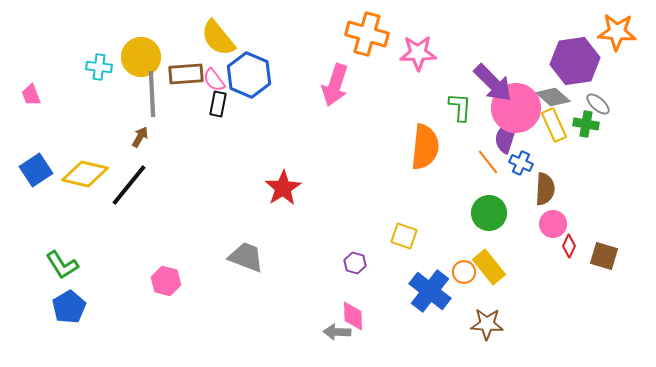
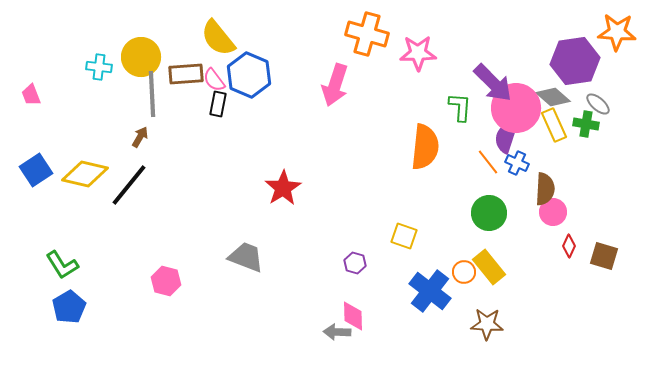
blue cross at (521, 163): moved 4 px left
pink circle at (553, 224): moved 12 px up
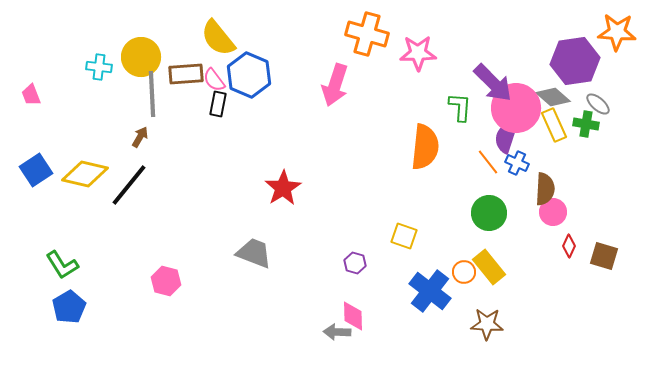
gray trapezoid at (246, 257): moved 8 px right, 4 px up
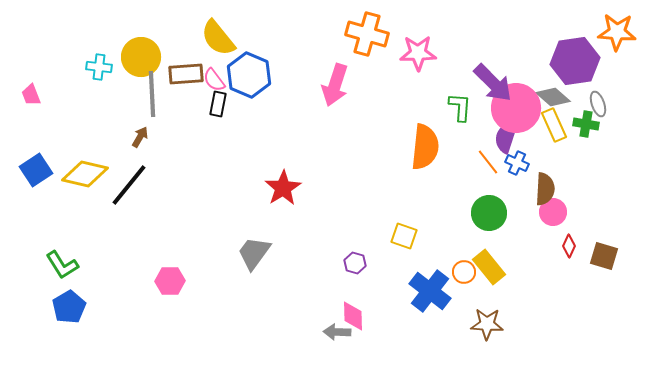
gray ellipse at (598, 104): rotated 30 degrees clockwise
gray trapezoid at (254, 253): rotated 75 degrees counterclockwise
pink hexagon at (166, 281): moved 4 px right; rotated 16 degrees counterclockwise
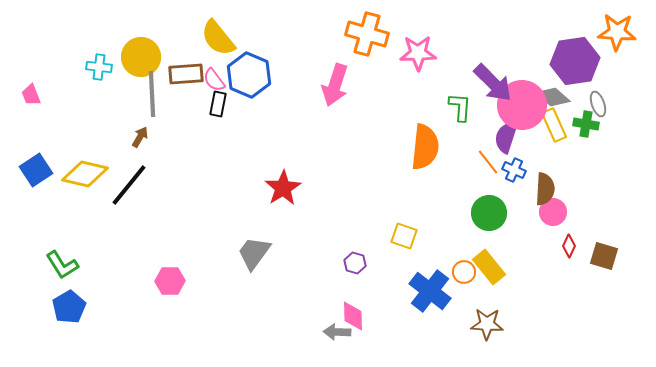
pink circle at (516, 108): moved 6 px right, 3 px up
blue cross at (517, 163): moved 3 px left, 7 px down
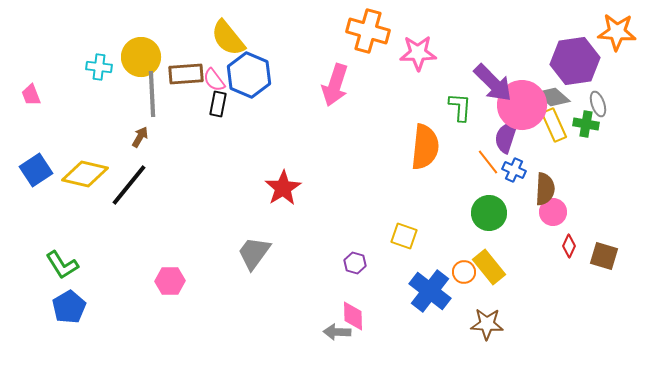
orange cross at (367, 34): moved 1 px right, 3 px up
yellow semicircle at (218, 38): moved 10 px right
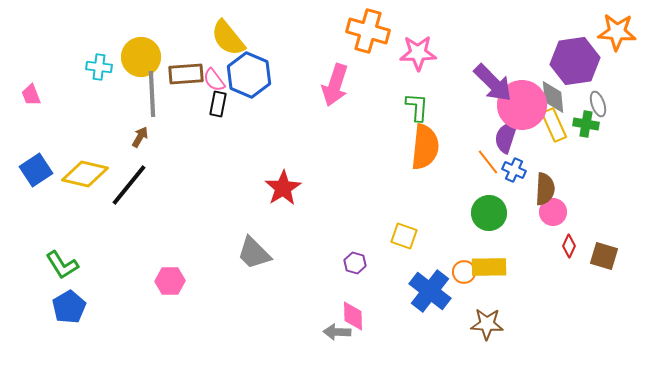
gray diamond at (553, 97): rotated 44 degrees clockwise
green L-shape at (460, 107): moved 43 px left
gray trapezoid at (254, 253): rotated 81 degrees counterclockwise
yellow rectangle at (489, 267): rotated 52 degrees counterclockwise
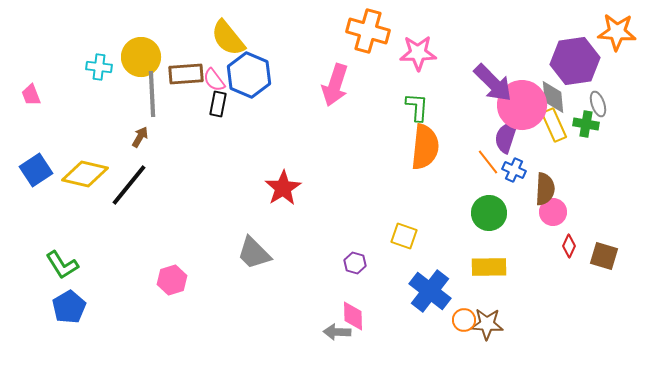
orange circle at (464, 272): moved 48 px down
pink hexagon at (170, 281): moved 2 px right, 1 px up; rotated 16 degrees counterclockwise
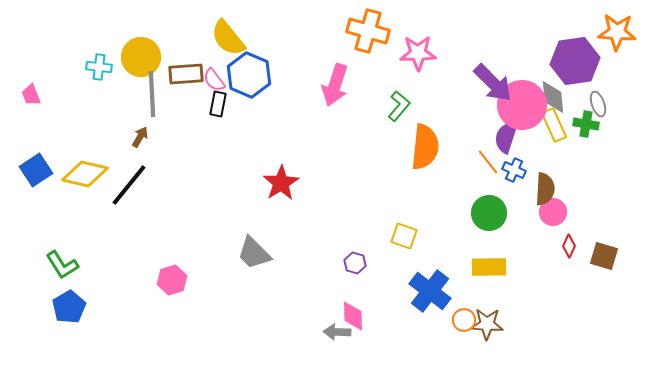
green L-shape at (417, 107): moved 18 px left, 1 px up; rotated 36 degrees clockwise
red star at (283, 188): moved 2 px left, 5 px up
